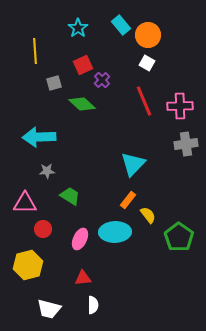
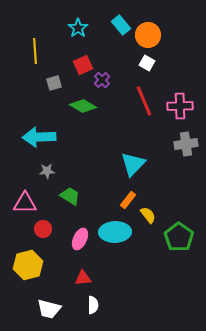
green diamond: moved 1 px right, 2 px down; rotated 12 degrees counterclockwise
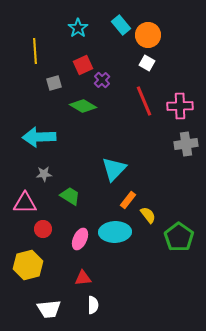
cyan triangle: moved 19 px left, 5 px down
gray star: moved 3 px left, 3 px down
white trapezoid: rotated 20 degrees counterclockwise
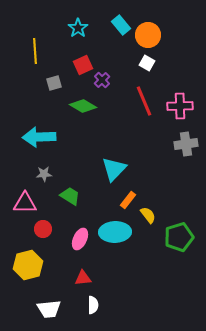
green pentagon: rotated 20 degrees clockwise
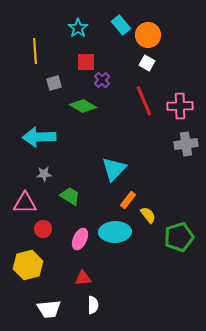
red square: moved 3 px right, 3 px up; rotated 24 degrees clockwise
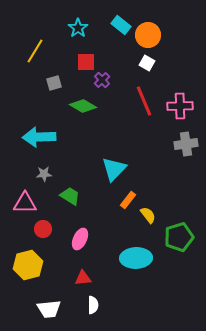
cyan rectangle: rotated 12 degrees counterclockwise
yellow line: rotated 35 degrees clockwise
cyan ellipse: moved 21 px right, 26 px down
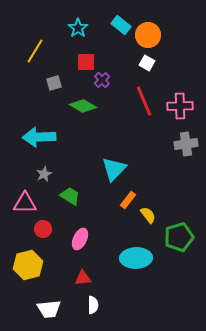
gray star: rotated 21 degrees counterclockwise
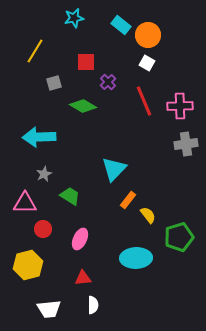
cyan star: moved 4 px left, 10 px up; rotated 24 degrees clockwise
purple cross: moved 6 px right, 2 px down
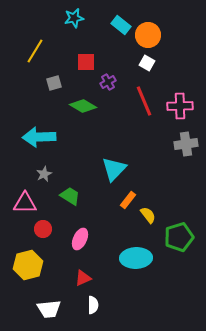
purple cross: rotated 14 degrees clockwise
red triangle: rotated 18 degrees counterclockwise
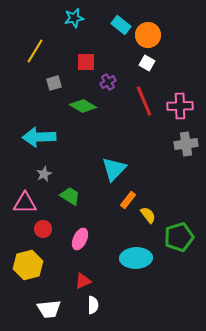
red triangle: moved 3 px down
